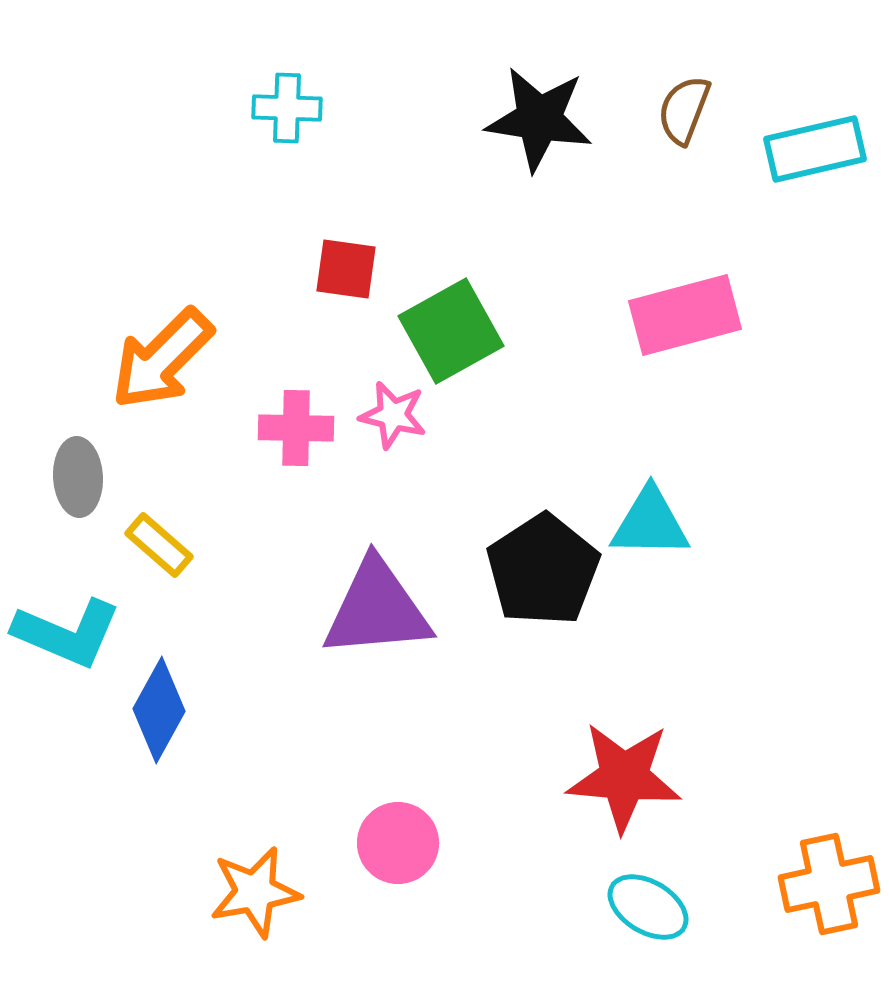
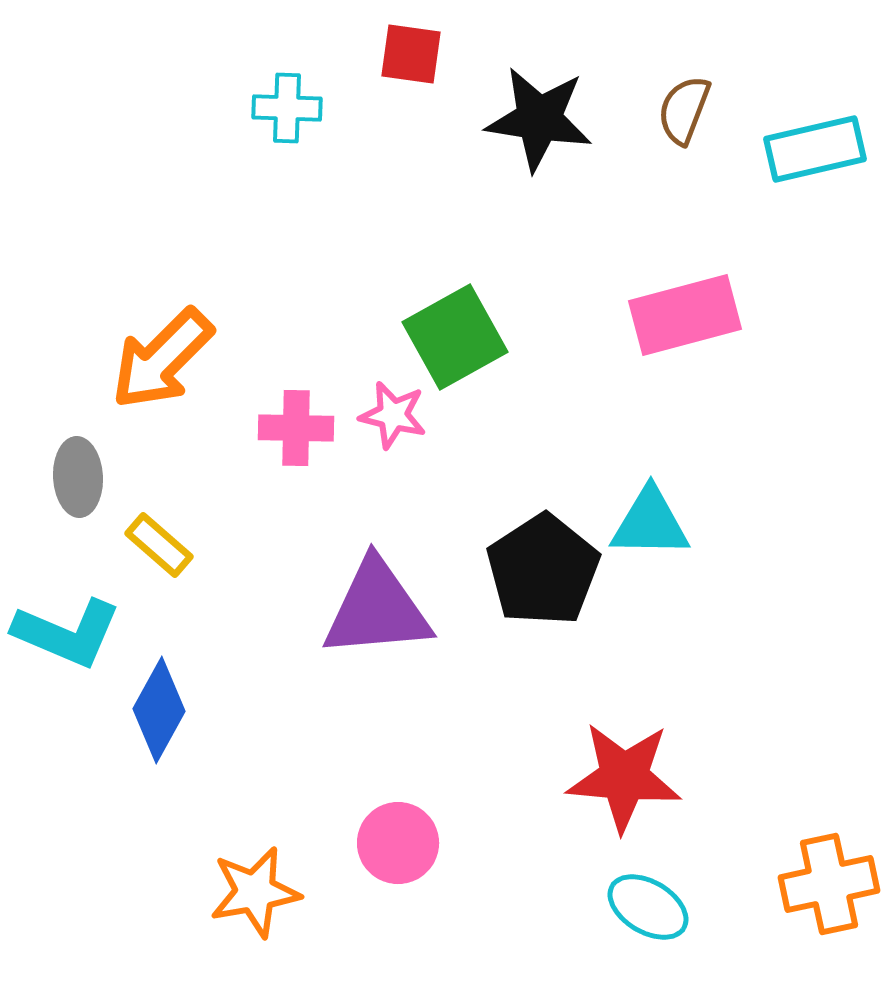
red square: moved 65 px right, 215 px up
green square: moved 4 px right, 6 px down
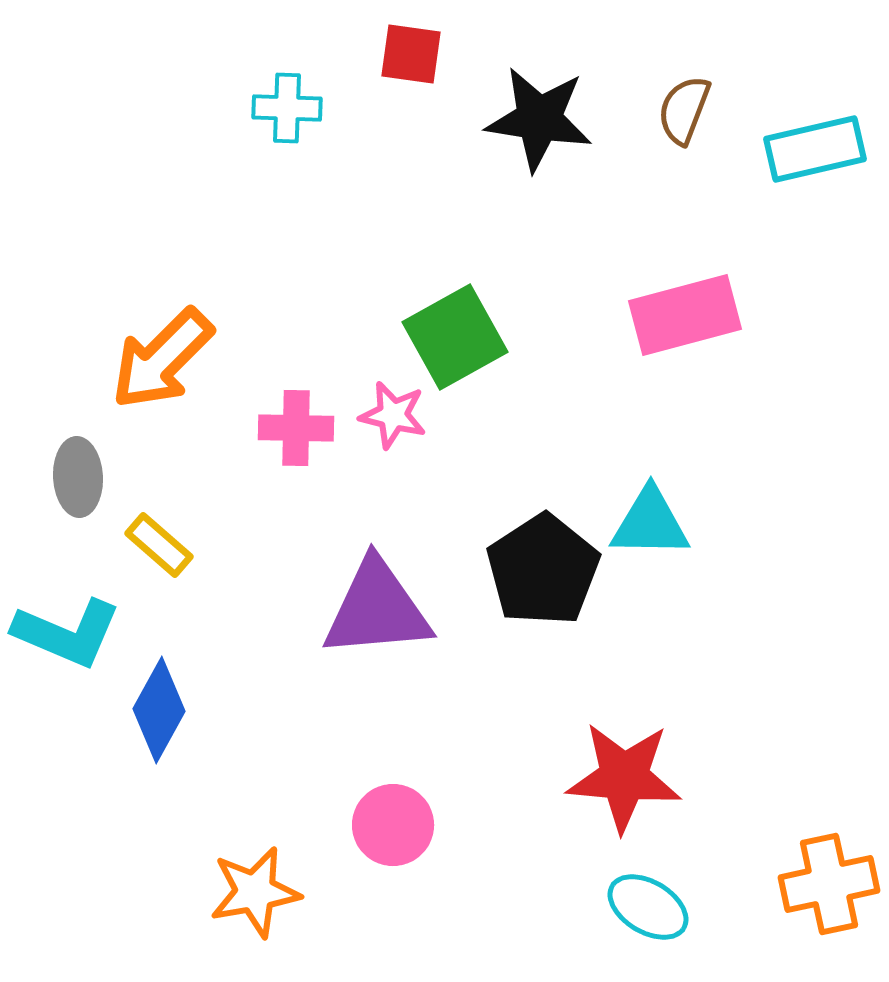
pink circle: moved 5 px left, 18 px up
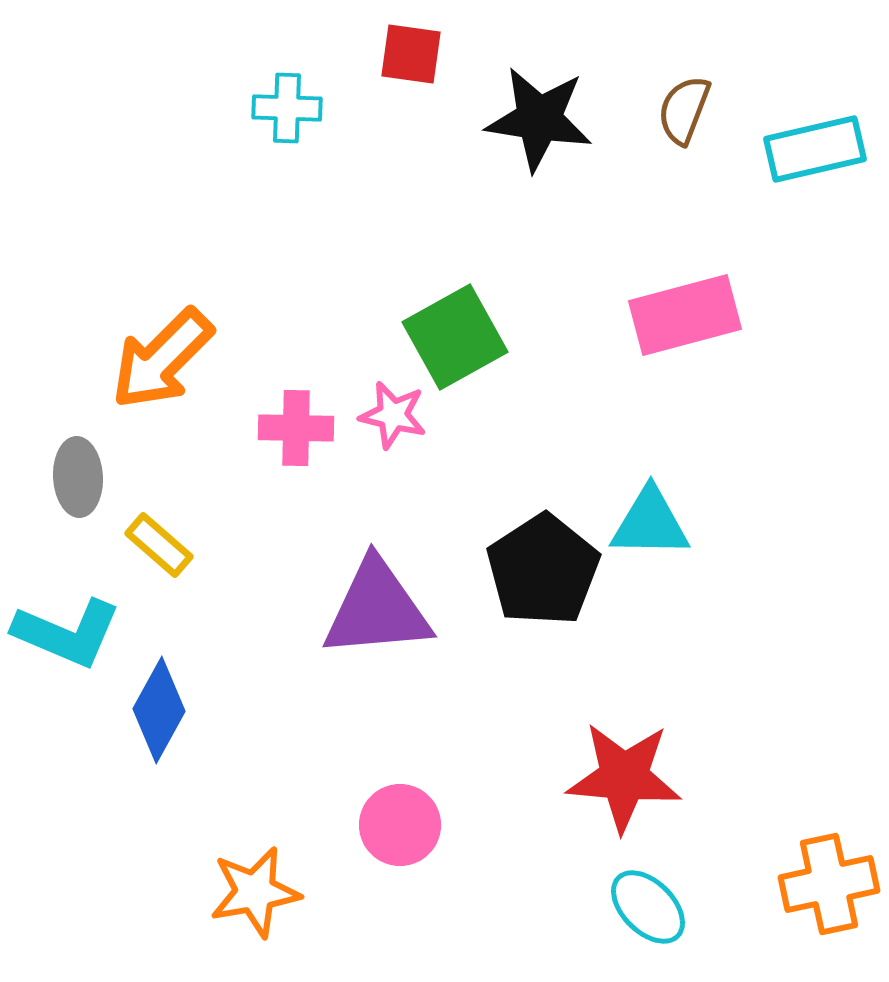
pink circle: moved 7 px right
cyan ellipse: rotated 14 degrees clockwise
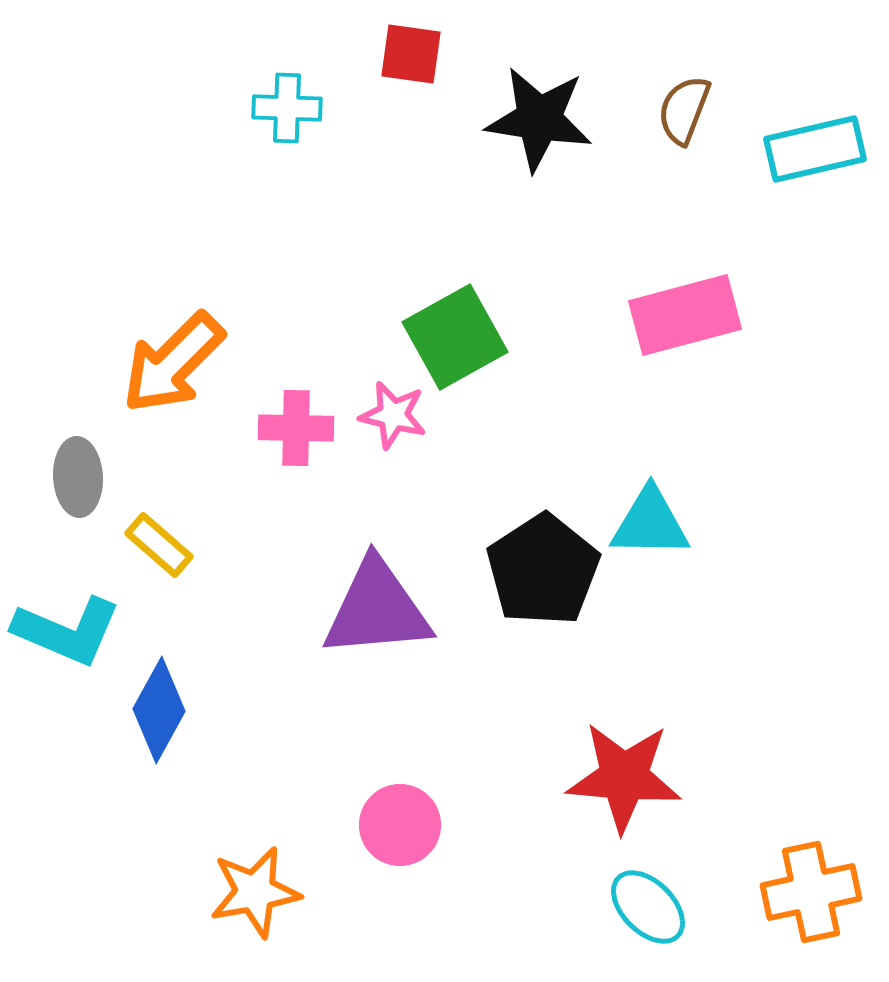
orange arrow: moved 11 px right, 4 px down
cyan L-shape: moved 2 px up
orange cross: moved 18 px left, 8 px down
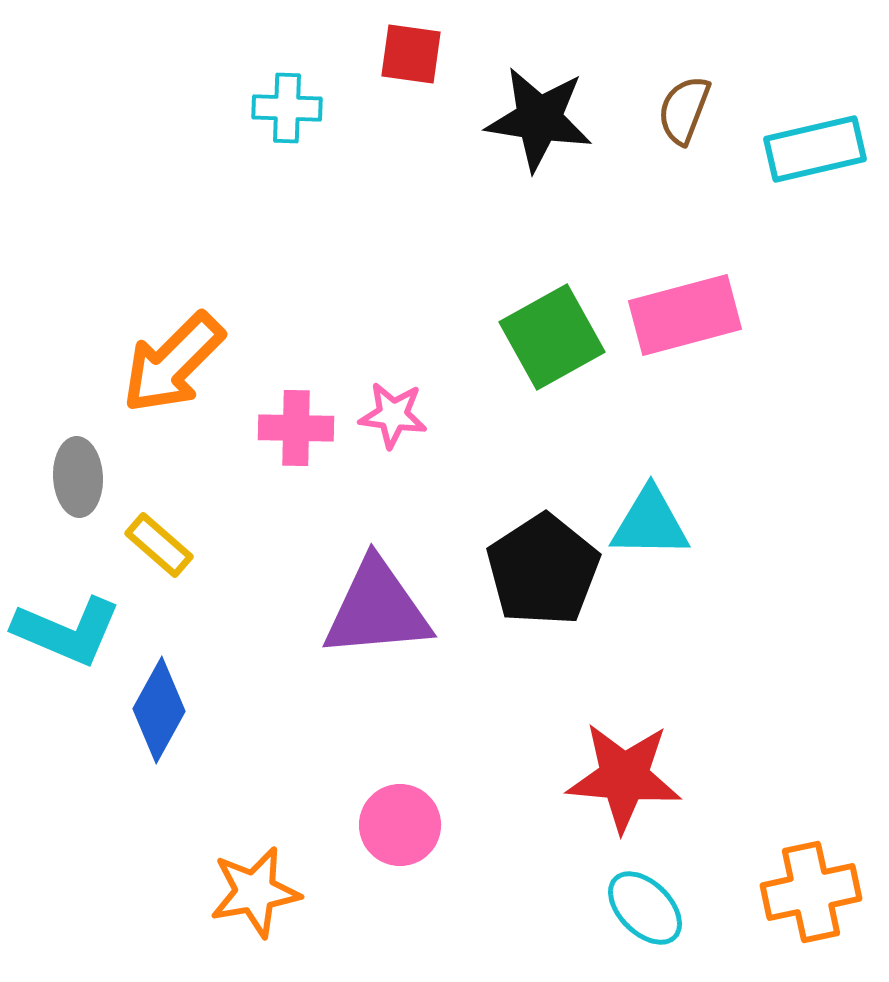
green square: moved 97 px right
pink star: rotated 6 degrees counterclockwise
cyan ellipse: moved 3 px left, 1 px down
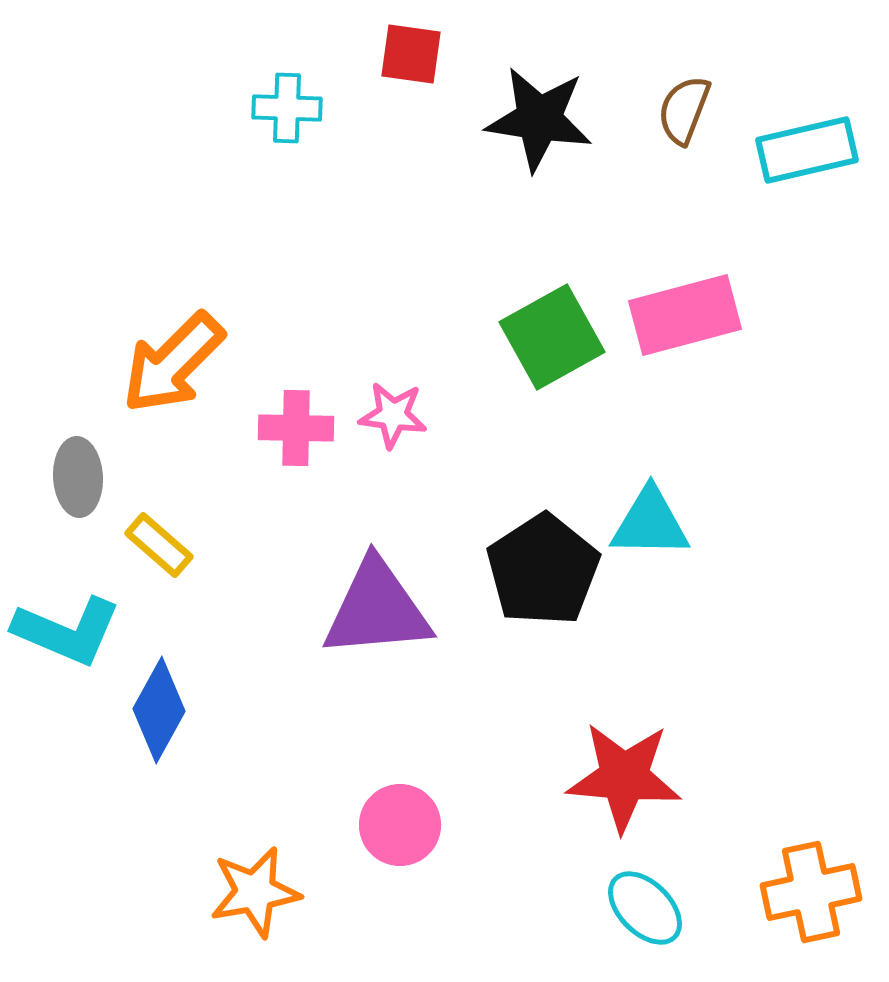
cyan rectangle: moved 8 px left, 1 px down
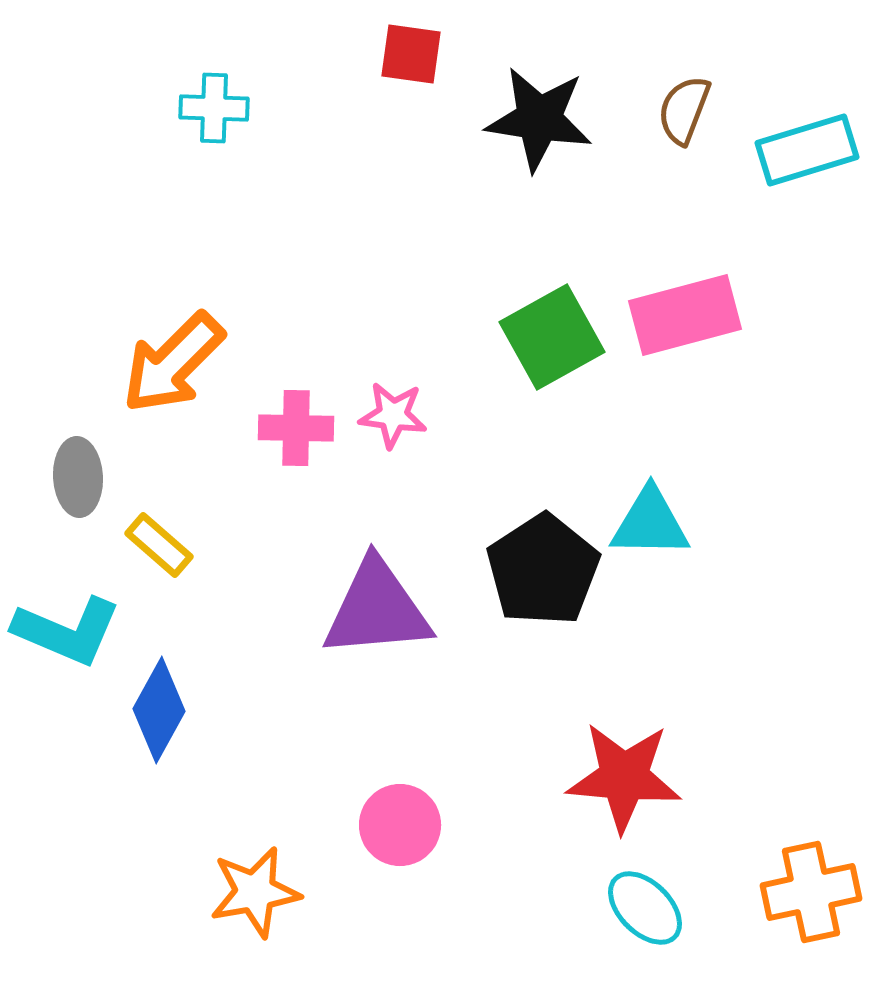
cyan cross: moved 73 px left
cyan rectangle: rotated 4 degrees counterclockwise
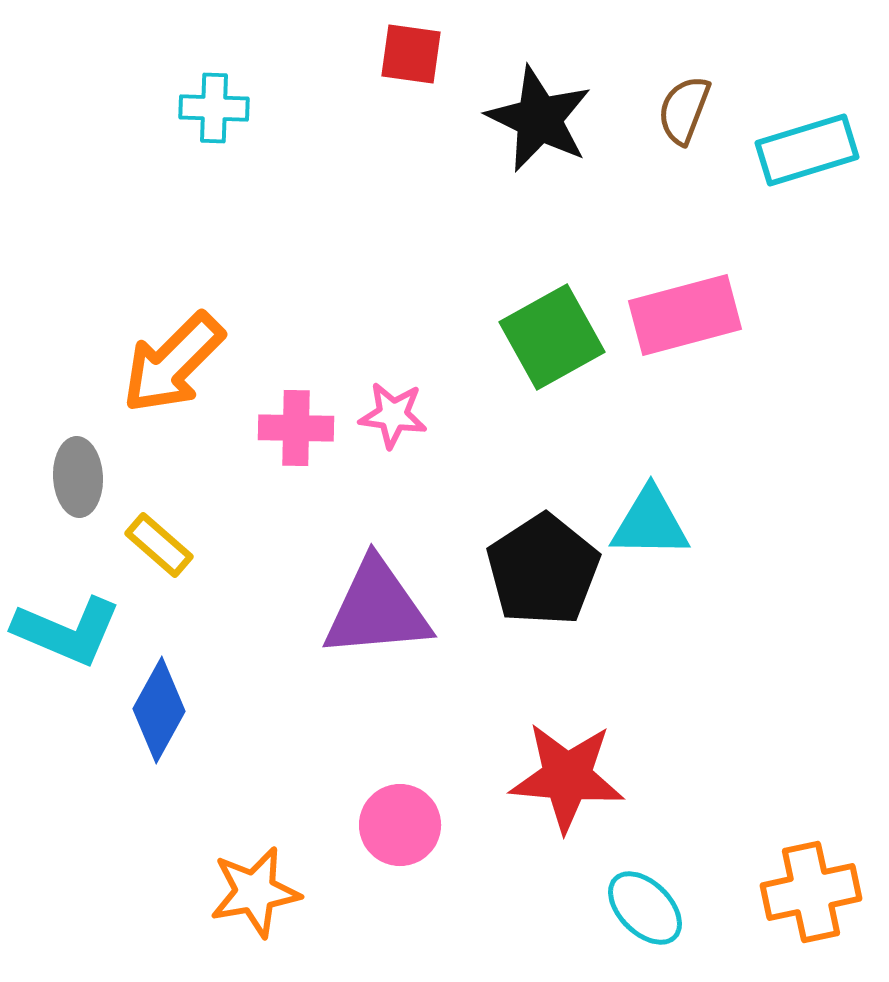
black star: rotated 17 degrees clockwise
red star: moved 57 px left
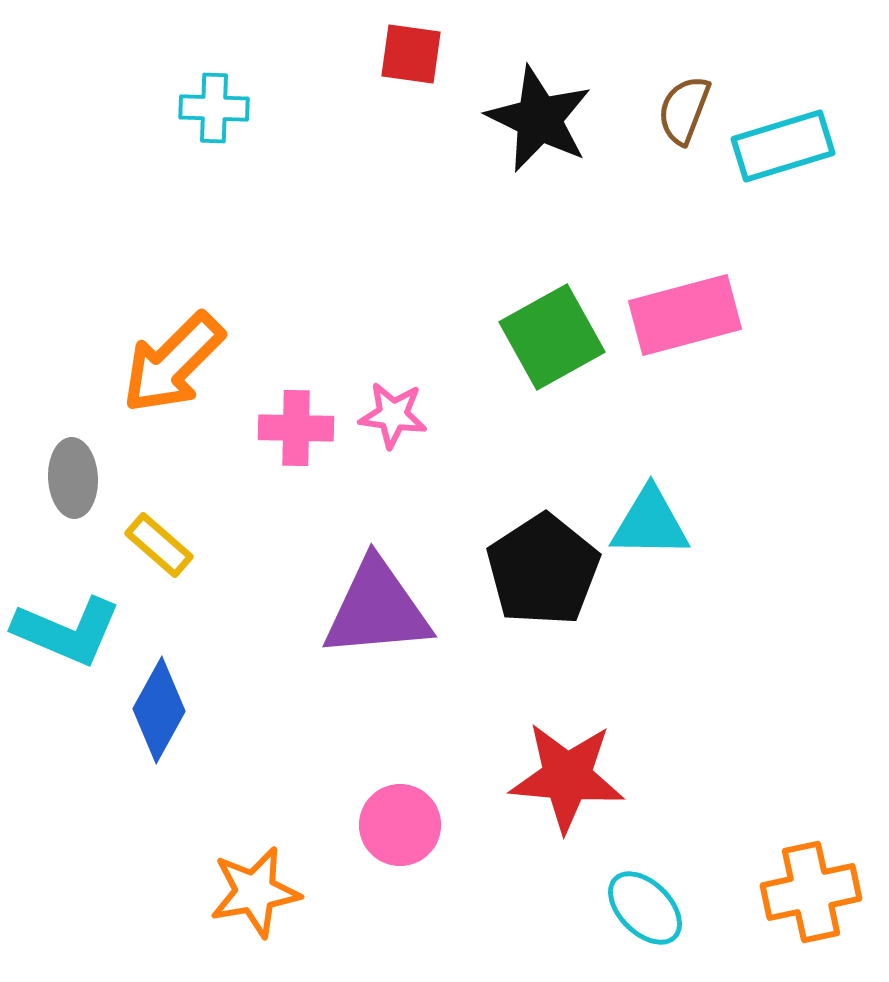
cyan rectangle: moved 24 px left, 4 px up
gray ellipse: moved 5 px left, 1 px down
